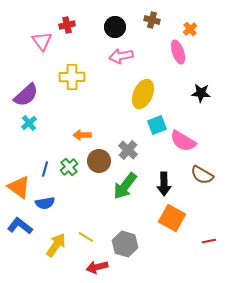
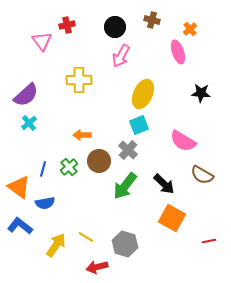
pink arrow: rotated 50 degrees counterclockwise
yellow cross: moved 7 px right, 3 px down
cyan square: moved 18 px left
blue line: moved 2 px left
black arrow: rotated 45 degrees counterclockwise
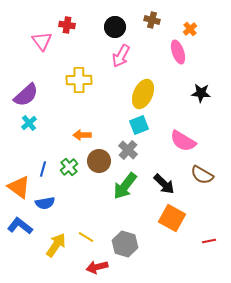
red cross: rotated 21 degrees clockwise
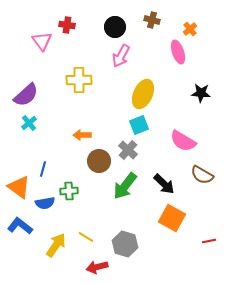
green cross: moved 24 px down; rotated 36 degrees clockwise
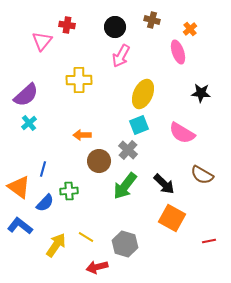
pink triangle: rotated 15 degrees clockwise
pink semicircle: moved 1 px left, 8 px up
blue semicircle: rotated 36 degrees counterclockwise
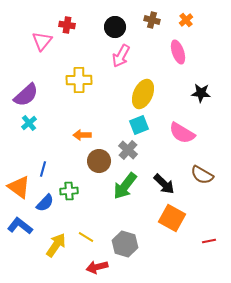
orange cross: moved 4 px left, 9 px up
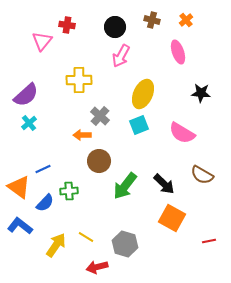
gray cross: moved 28 px left, 34 px up
blue line: rotated 49 degrees clockwise
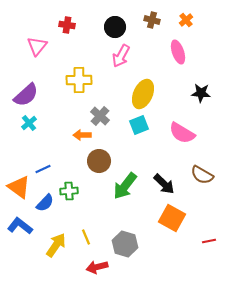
pink triangle: moved 5 px left, 5 px down
yellow line: rotated 35 degrees clockwise
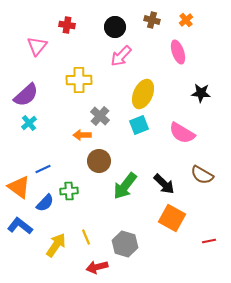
pink arrow: rotated 15 degrees clockwise
